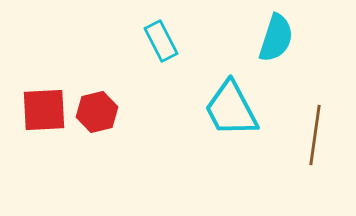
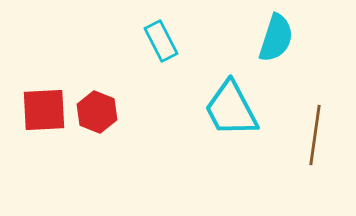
red hexagon: rotated 24 degrees counterclockwise
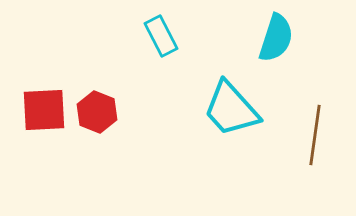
cyan rectangle: moved 5 px up
cyan trapezoid: rotated 14 degrees counterclockwise
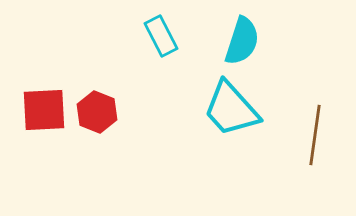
cyan semicircle: moved 34 px left, 3 px down
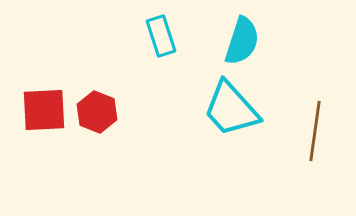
cyan rectangle: rotated 9 degrees clockwise
brown line: moved 4 px up
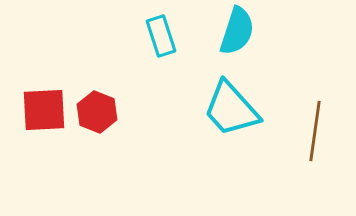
cyan semicircle: moved 5 px left, 10 px up
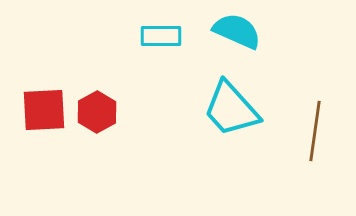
cyan semicircle: rotated 84 degrees counterclockwise
cyan rectangle: rotated 72 degrees counterclockwise
red hexagon: rotated 9 degrees clockwise
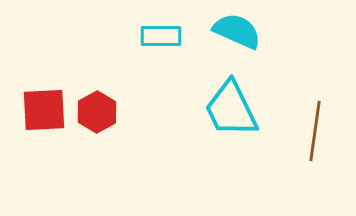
cyan trapezoid: rotated 16 degrees clockwise
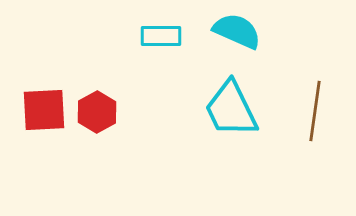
brown line: moved 20 px up
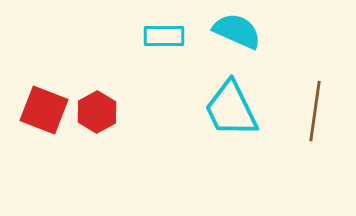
cyan rectangle: moved 3 px right
red square: rotated 24 degrees clockwise
